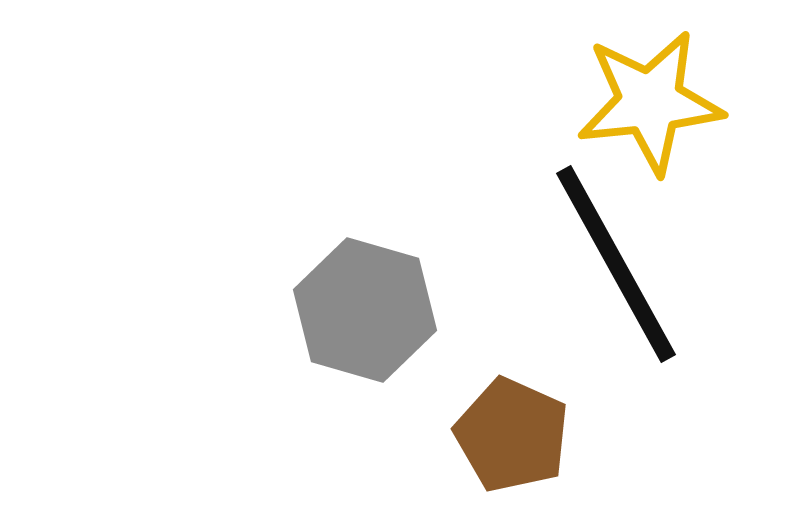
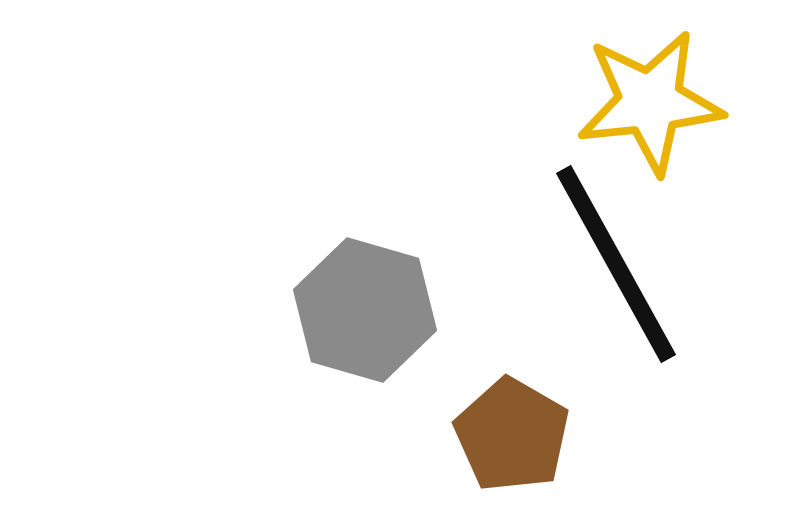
brown pentagon: rotated 6 degrees clockwise
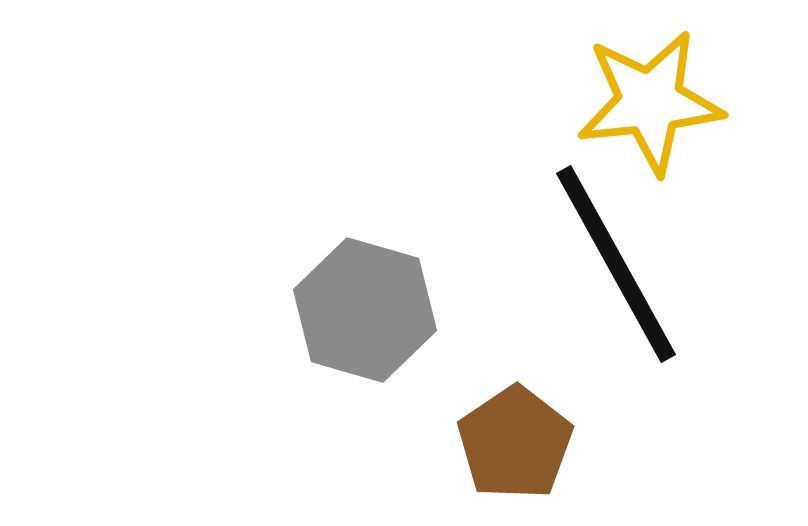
brown pentagon: moved 3 px right, 8 px down; rotated 8 degrees clockwise
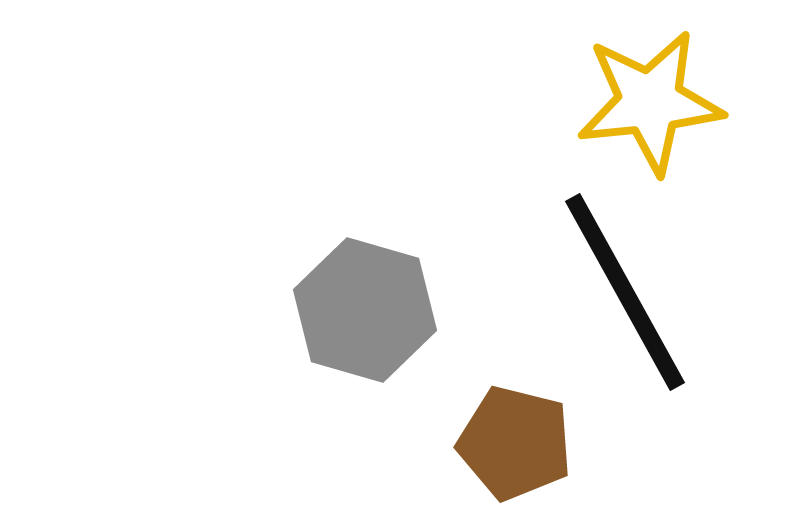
black line: moved 9 px right, 28 px down
brown pentagon: rotated 24 degrees counterclockwise
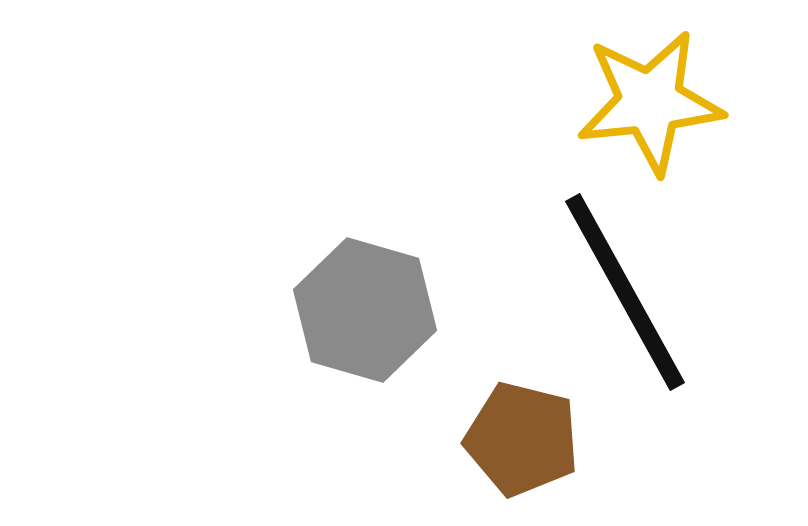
brown pentagon: moved 7 px right, 4 px up
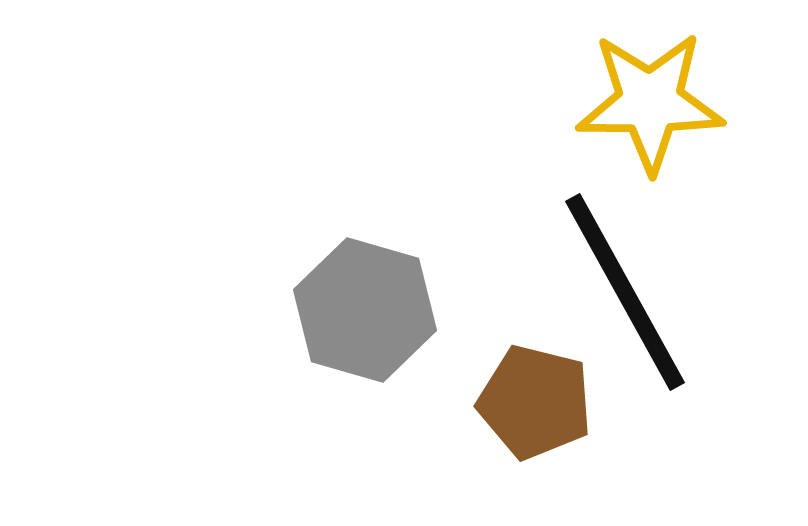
yellow star: rotated 6 degrees clockwise
brown pentagon: moved 13 px right, 37 px up
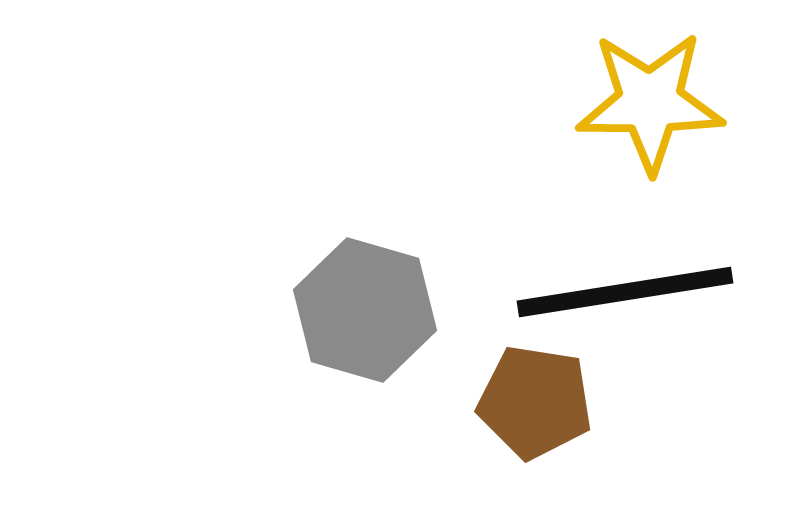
black line: rotated 70 degrees counterclockwise
brown pentagon: rotated 5 degrees counterclockwise
